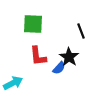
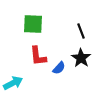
black star: moved 12 px right, 1 px down
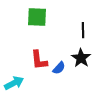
green square: moved 4 px right, 7 px up
black line: moved 2 px right, 1 px up; rotated 21 degrees clockwise
red L-shape: moved 1 px right, 4 px down
cyan arrow: moved 1 px right
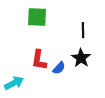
red L-shape: rotated 15 degrees clockwise
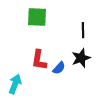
black star: rotated 18 degrees clockwise
cyan arrow: moved 1 px right, 1 px down; rotated 42 degrees counterclockwise
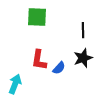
black star: moved 2 px right
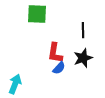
green square: moved 3 px up
red L-shape: moved 16 px right, 7 px up
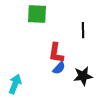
red L-shape: moved 1 px right
black star: moved 18 px down; rotated 12 degrees clockwise
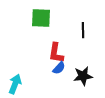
green square: moved 4 px right, 4 px down
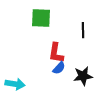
cyan arrow: rotated 78 degrees clockwise
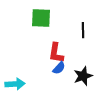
black star: rotated 12 degrees counterclockwise
cyan arrow: rotated 12 degrees counterclockwise
